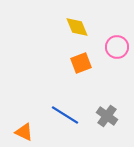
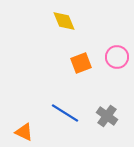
yellow diamond: moved 13 px left, 6 px up
pink circle: moved 10 px down
blue line: moved 2 px up
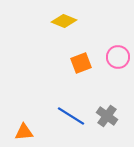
yellow diamond: rotated 45 degrees counterclockwise
pink circle: moved 1 px right
blue line: moved 6 px right, 3 px down
orange triangle: rotated 30 degrees counterclockwise
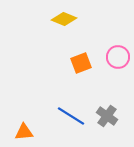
yellow diamond: moved 2 px up
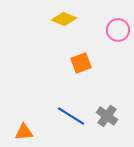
pink circle: moved 27 px up
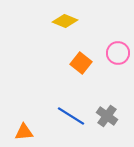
yellow diamond: moved 1 px right, 2 px down
pink circle: moved 23 px down
orange square: rotated 30 degrees counterclockwise
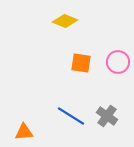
pink circle: moved 9 px down
orange square: rotated 30 degrees counterclockwise
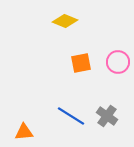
orange square: rotated 20 degrees counterclockwise
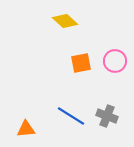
yellow diamond: rotated 20 degrees clockwise
pink circle: moved 3 px left, 1 px up
gray cross: rotated 15 degrees counterclockwise
orange triangle: moved 2 px right, 3 px up
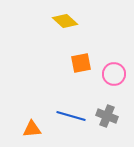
pink circle: moved 1 px left, 13 px down
blue line: rotated 16 degrees counterclockwise
orange triangle: moved 6 px right
